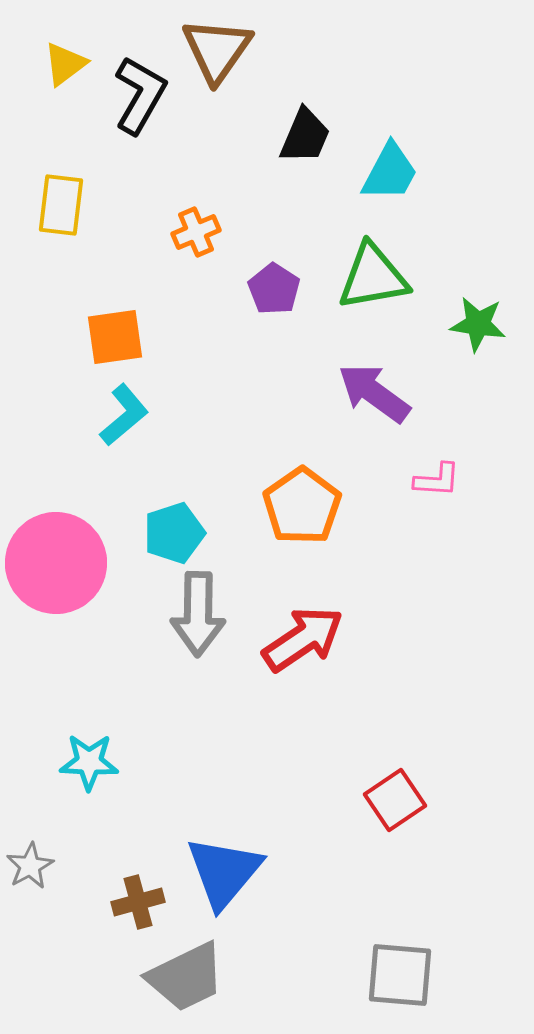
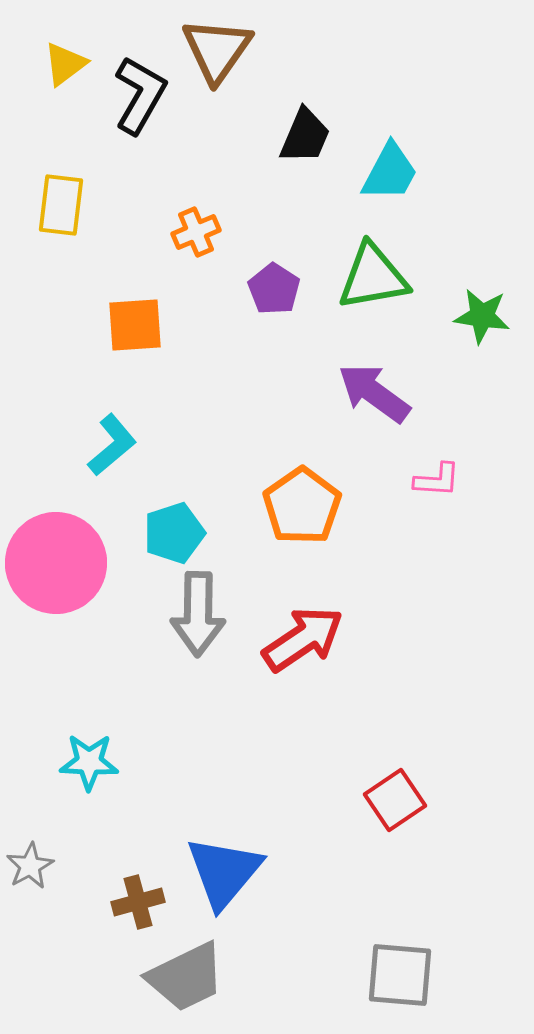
green star: moved 4 px right, 8 px up
orange square: moved 20 px right, 12 px up; rotated 4 degrees clockwise
cyan L-shape: moved 12 px left, 30 px down
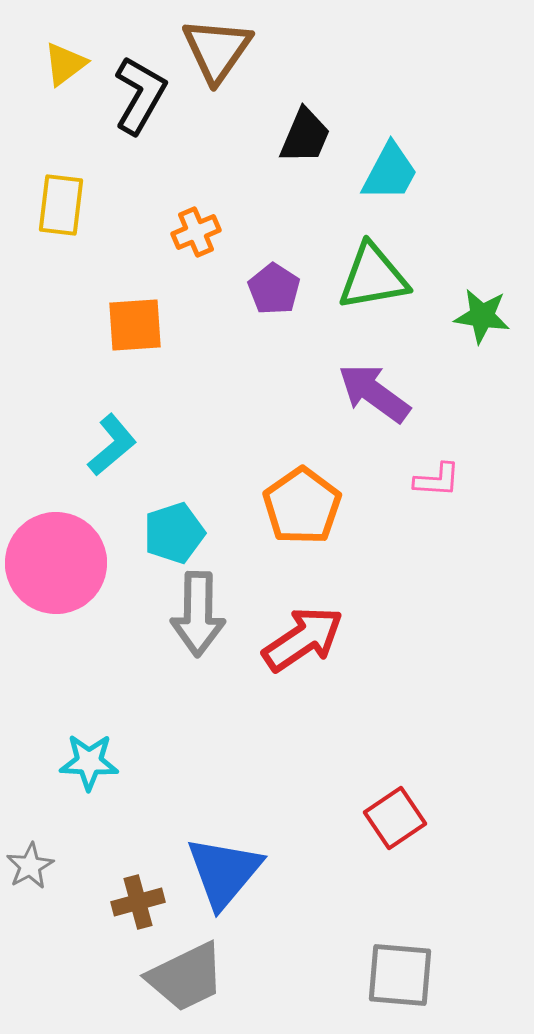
red square: moved 18 px down
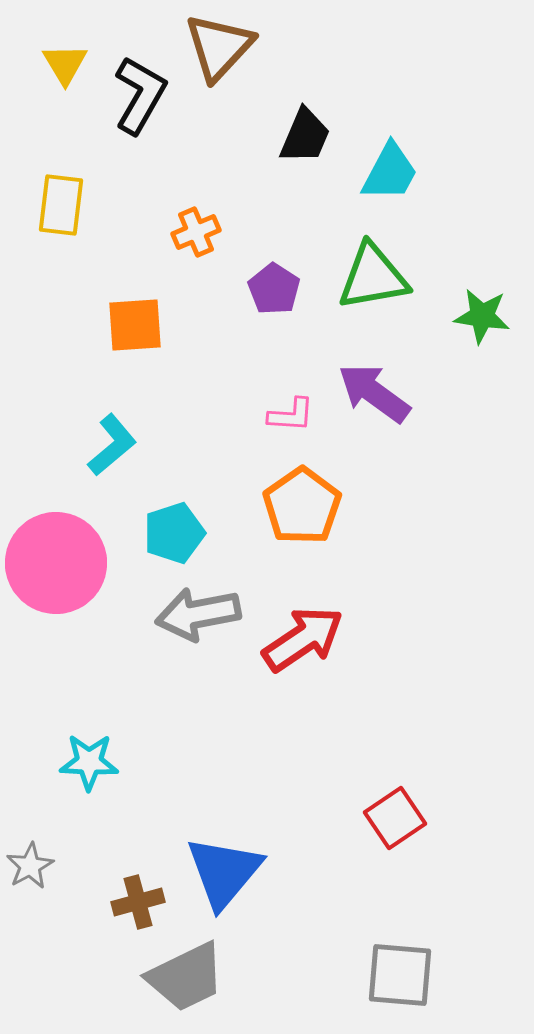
brown triangle: moved 2 px right, 3 px up; rotated 8 degrees clockwise
yellow triangle: rotated 24 degrees counterclockwise
pink L-shape: moved 146 px left, 65 px up
gray arrow: rotated 78 degrees clockwise
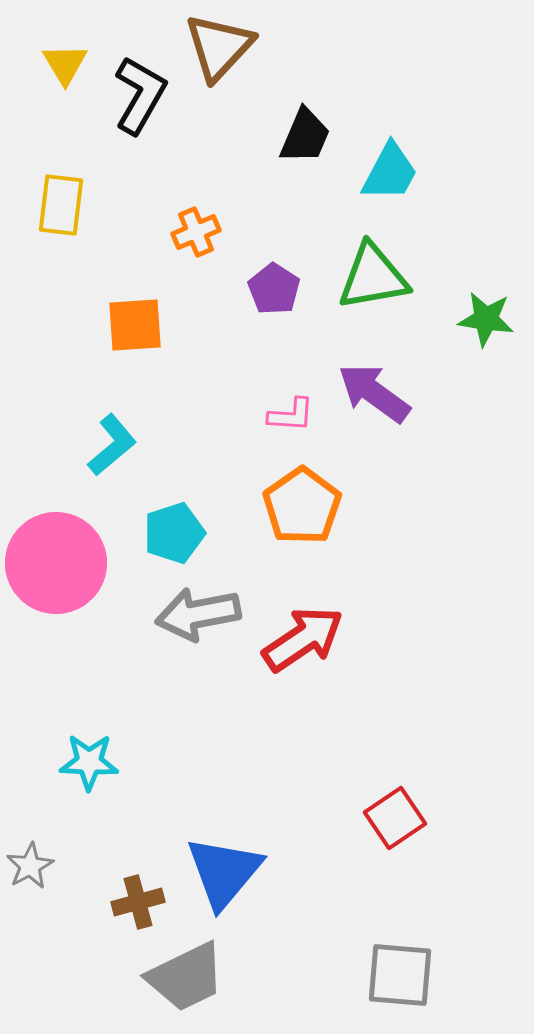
green star: moved 4 px right, 3 px down
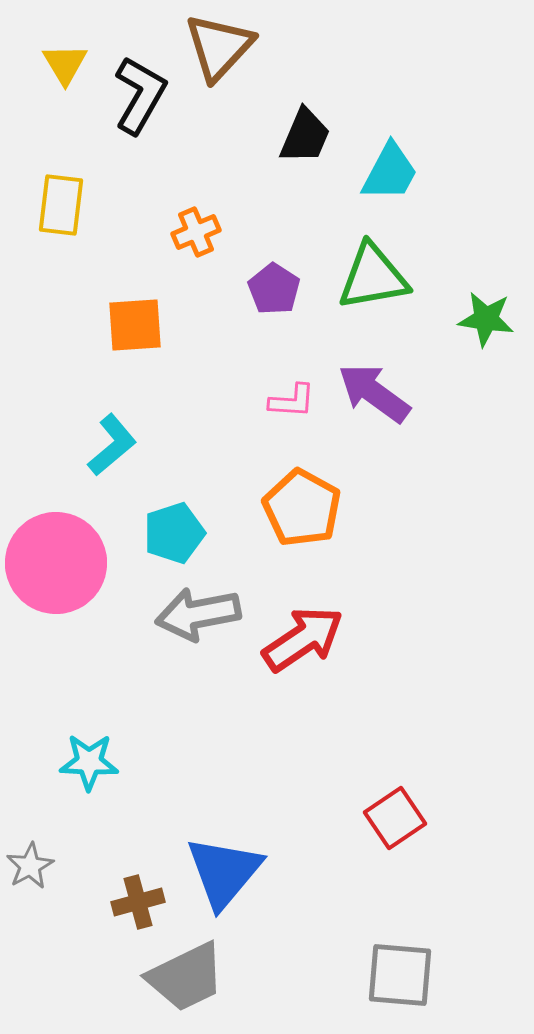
pink L-shape: moved 1 px right, 14 px up
orange pentagon: moved 2 px down; rotated 8 degrees counterclockwise
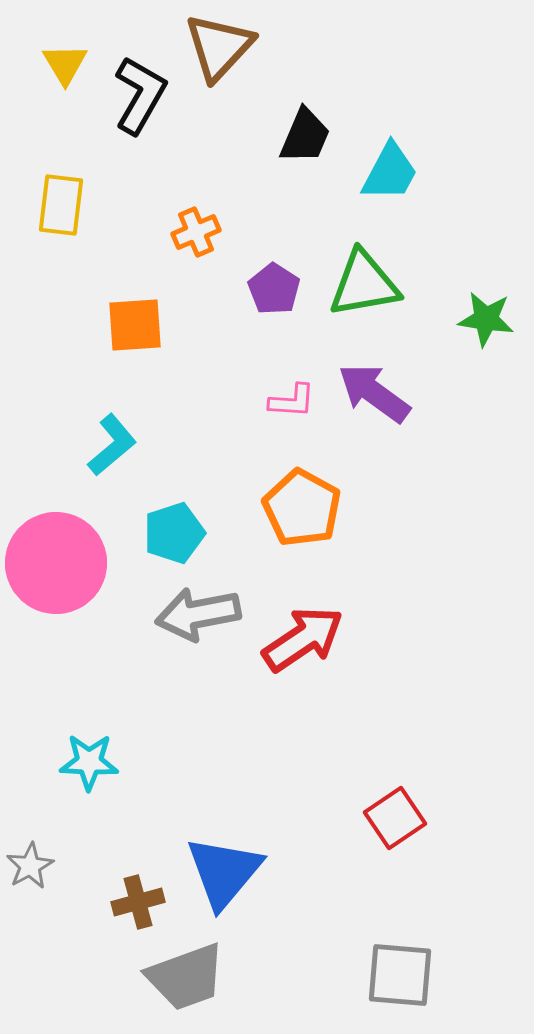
green triangle: moved 9 px left, 7 px down
gray trapezoid: rotated 6 degrees clockwise
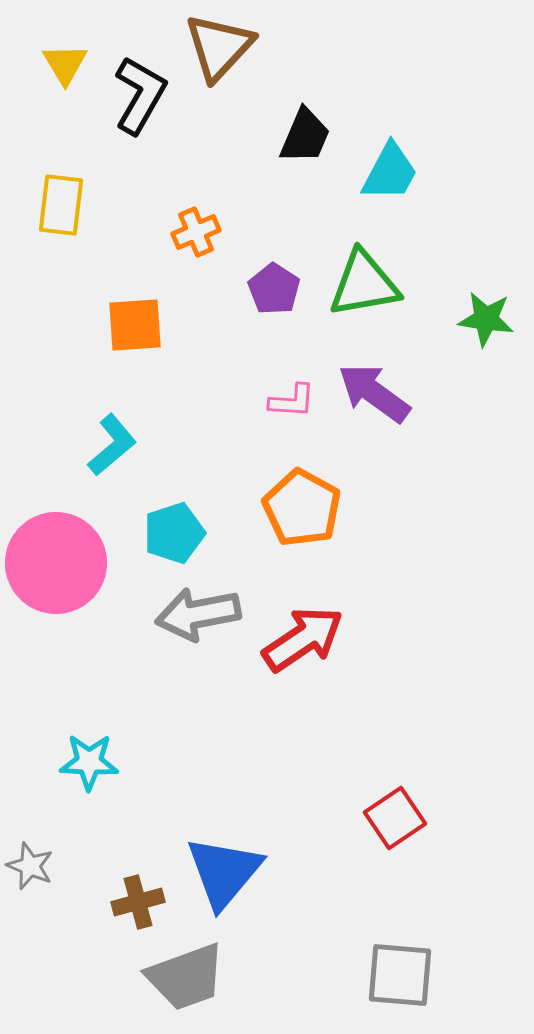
gray star: rotated 21 degrees counterclockwise
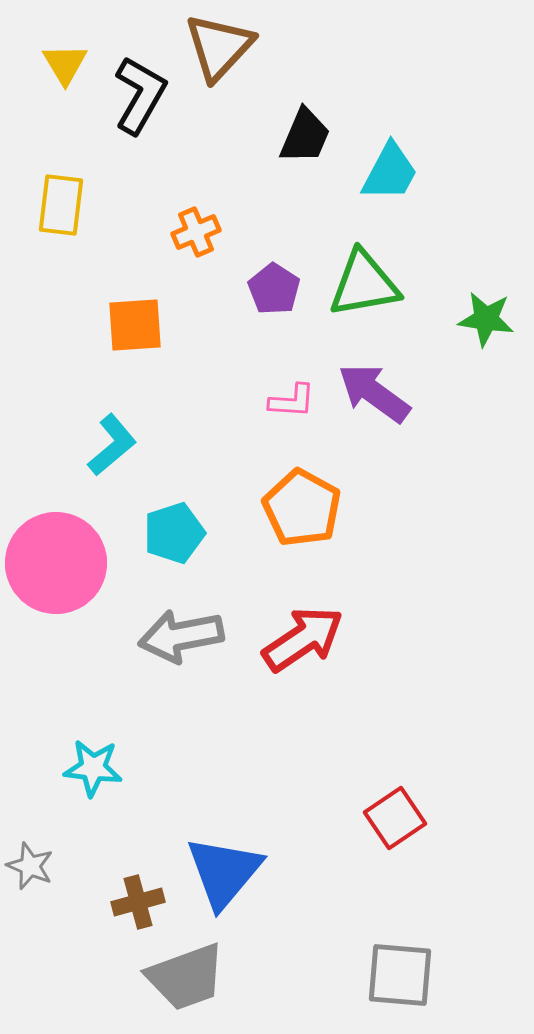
gray arrow: moved 17 px left, 22 px down
cyan star: moved 4 px right, 6 px down; rotated 4 degrees clockwise
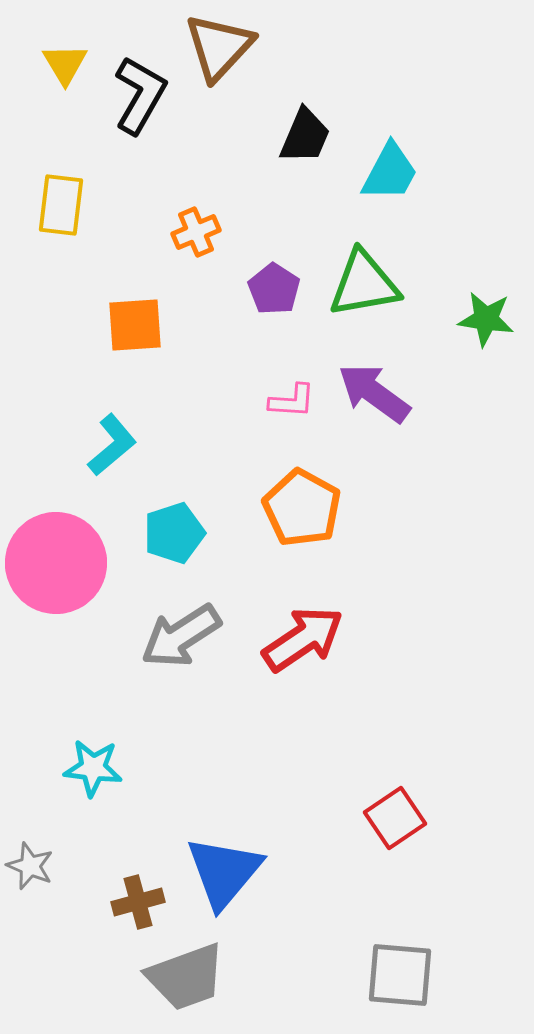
gray arrow: rotated 22 degrees counterclockwise
